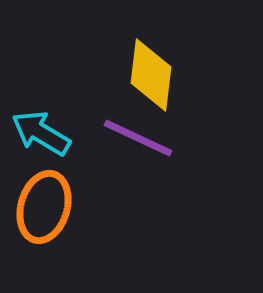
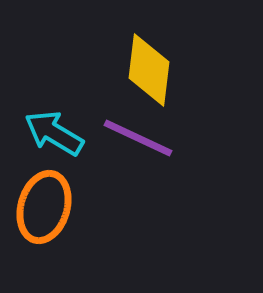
yellow diamond: moved 2 px left, 5 px up
cyan arrow: moved 13 px right
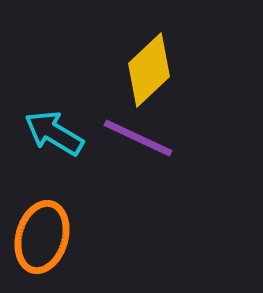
yellow diamond: rotated 40 degrees clockwise
orange ellipse: moved 2 px left, 30 px down
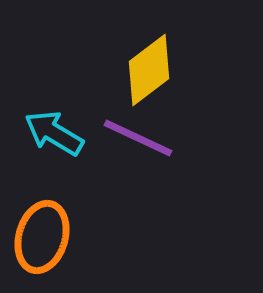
yellow diamond: rotated 6 degrees clockwise
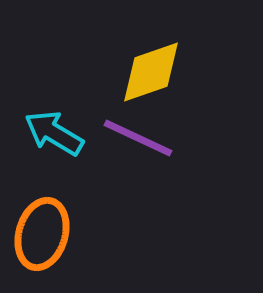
yellow diamond: moved 2 px right, 2 px down; rotated 18 degrees clockwise
orange ellipse: moved 3 px up
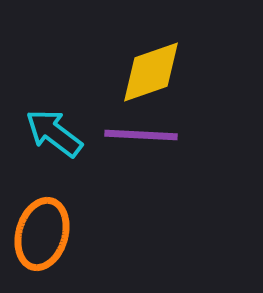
cyan arrow: rotated 6 degrees clockwise
purple line: moved 3 px right, 3 px up; rotated 22 degrees counterclockwise
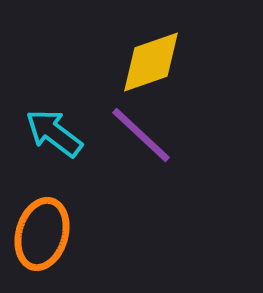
yellow diamond: moved 10 px up
purple line: rotated 40 degrees clockwise
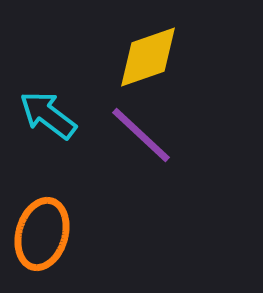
yellow diamond: moved 3 px left, 5 px up
cyan arrow: moved 6 px left, 18 px up
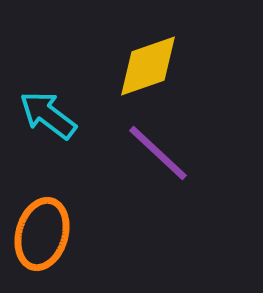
yellow diamond: moved 9 px down
purple line: moved 17 px right, 18 px down
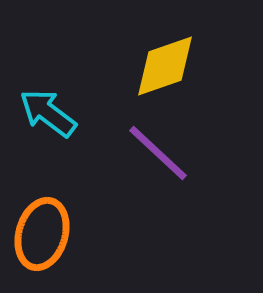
yellow diamond: moved 17 px right
cyan arrow: moved 2 px up
